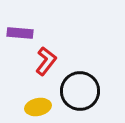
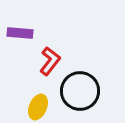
red L-shape: moved 4 px right
yellow ellipse: rotated 55 degrees counterclockwise
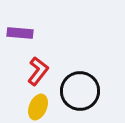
red L-shape: moved 12 px left, 10 px down
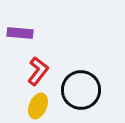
black circle: moved 1 px right, 1 px up
yellow ellipse: moved 1 px up
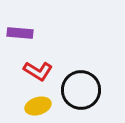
red L-shape: rotated 84 degrees clockwise
yellow ellipse: rotated 50 degrees clockwise
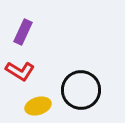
purple rectangle: moved 3 px right, 1 px up; rotated 70 degrees counterclockwise
red L-shape: moved 18 px left
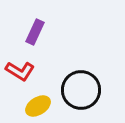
purple rectangle: moved 12 px right
yellow ellipse: rotated 15 degrees counterclockwise
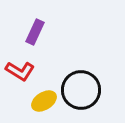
yellow ellipse: moved 6 px right, 5 px up
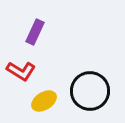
red L-shape: moved 1 px right
black circle: moved 9 px right, 1 px down
